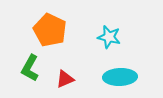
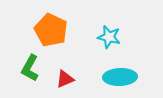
orange pentagon: moved 1 px right
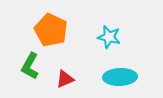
green L-shape: moved 2 px up
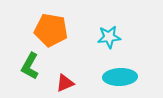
orange pentagon: rotated 16 degrees counterclockwise
cyan star: rotated 20 degrees counterclockwise
red triangle: moved 4 px down
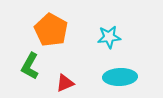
orange pentagon: rotated 20 degrees clockwise
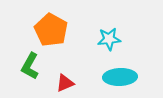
cyan star: moved 2 px down
